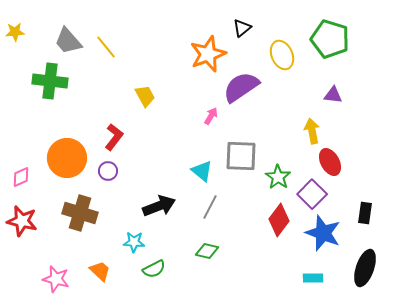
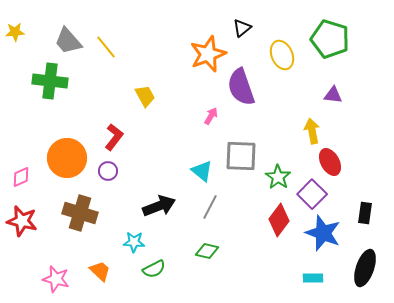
purple semicircle: rotated 75 degrees counterclockwise
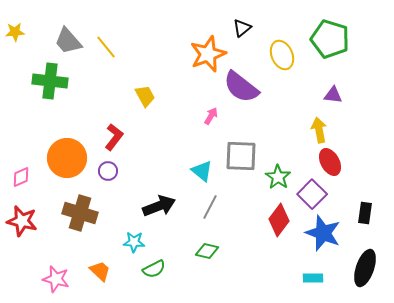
purple semicircle: rotated 33 degrees counterclockwise
yellow arrow: moved 7 px right, 1 px up
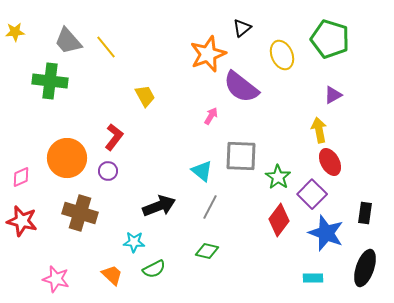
purple triangle: rotated 36 degrees counterclockwise
blue star: moved 3 px right
orange trapezoid: moved 12 px right, 4 px down
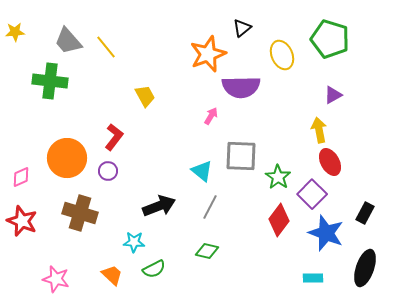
purple semicircle: rotated 39 degrees counterclockwise
black rectangle: rotated 20 degrees clockwise
red star: rotated 8 degrees clockwise
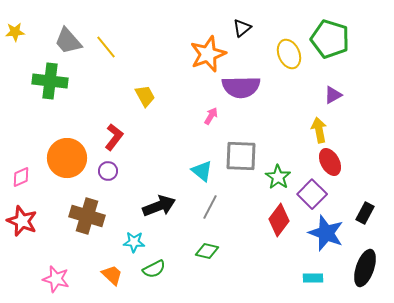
yellow ellipse: moved 7 px right, 1 px up
brown cross: moved 7 px right, 3 px down
